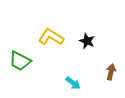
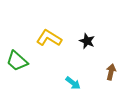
yellow L-shape: moved 2 px left, 1 px down
green trapezoid: moved 3 px left; rotated 15 degrees clockwise
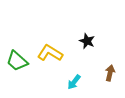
yellow L-shape: moved 1 px right, 15 px down
brown arrow: moved 1 px left, 1 px down
cyan arrow: moved 1 px right, 1 px up; rotated 91 degrees clockwise
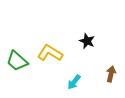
brown arrow: moved 1 px right, 1 px down
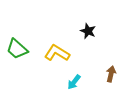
black star: moved 1 px right, 10 px up
yellow L-shape: moved 7 px right
green trapezoid: moved 12 px up
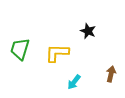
green trapezoid: moved 3 px right; rotated 65 degrees clockwise
yellow L-shape: rotated 30 degrees counterclockwise
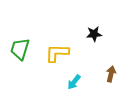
black star: moved 6 px right, 3 px down; rotated 28 degrees counterclockwise
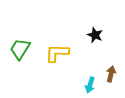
black star: moved 1 px right, 1 px down; rotated 28 degrees clockwise
green trapezoid: rotated 15 degrees clockwise
cyan arrow: moved 16 px right, 3 px down; rotated 21 degrees counterclockwise
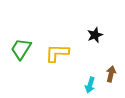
black star: rotated 28 degrees clockwise
green trapezoid: moved 1 px right
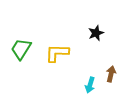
black star: moved 1 px right, 2 px up
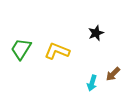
yellow L-shape: moved 2 px up; rotated 20 degrees clockwise
brown arrow: moved 2 px right; rotated 147 degrees counterclockwise
cyan arrow: moved 2 px right, 2 px up
